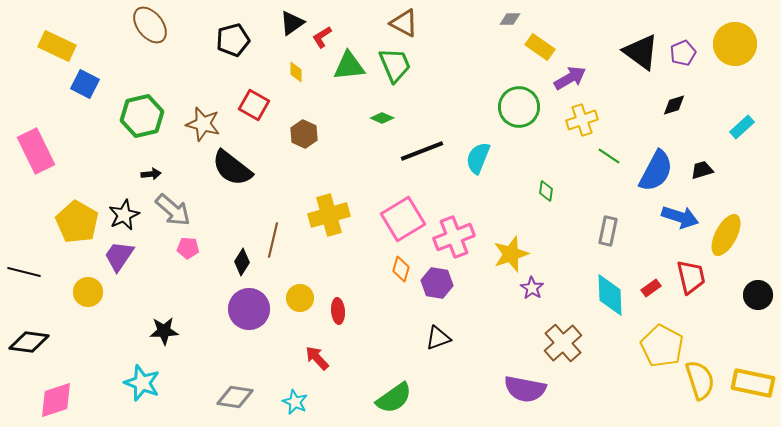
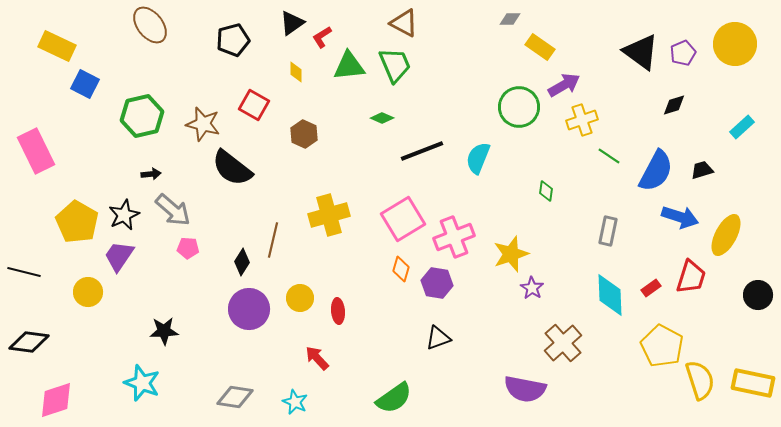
purple arrow at (570, 78): moved 6 px left, 7 px down
red trapezoid at (691, 277): rotated 30 degrees clockwise
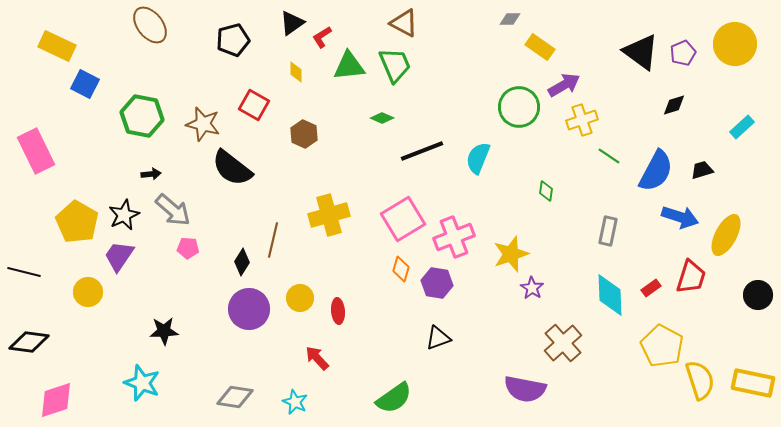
green hexagon at (142, 116): rotated 24 degrees clockwise
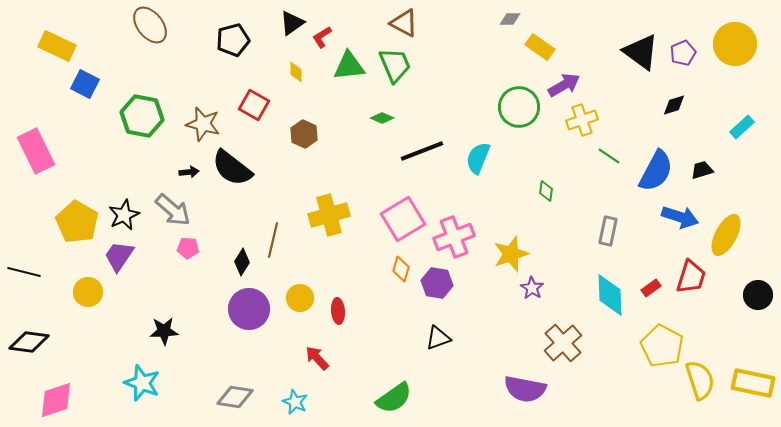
black arrow at (151, 174): moved 38 px right, 2 px up
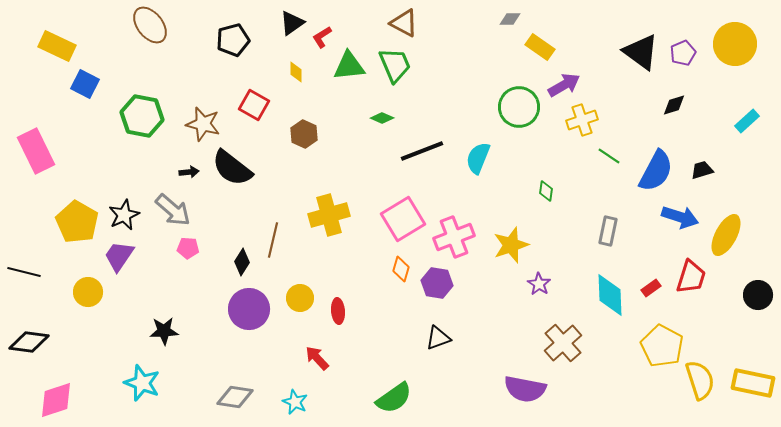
cyan rectangle at (742, 127): moved 5 px right, 6 px up
yellow star at (511, 254): moved 9 px up
purple star at (532, 288): moved 7 px right, 4 px up
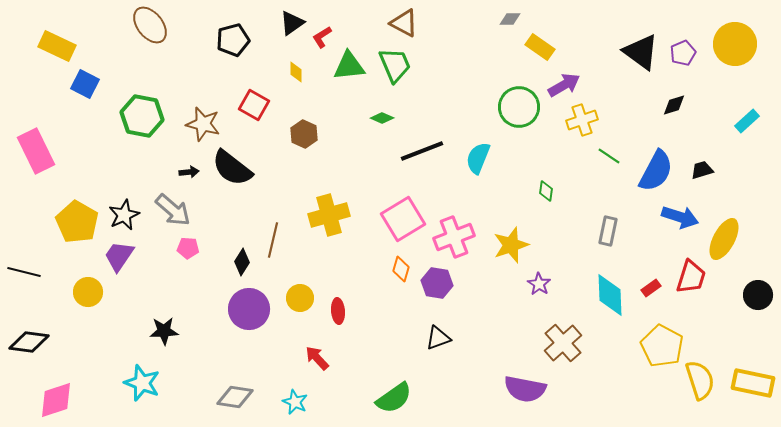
yellow ellipse at (726, 235): moved 2 px left, 4 px down
